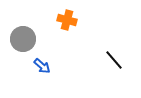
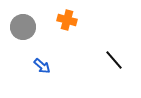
gray circle: moved 12 px up
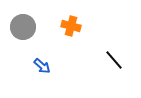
orange cross: moved 4 px right, 6 px down
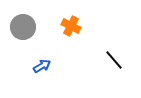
orange cross: rotated 12 degrees clockwise
blue arrow: rotated 72 degrees counterclockwise
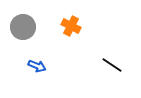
black line: moved 2 px left, 5 px down; rotated 15 degrees counterclockwise
blue arrow: moved 5 px left; rotated 54 degrees clockwise
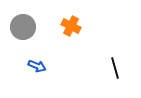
black line: moved 3 px right, 3 px down; rotated 40 degrees clockwise
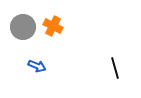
orange cross: moved 18 px left
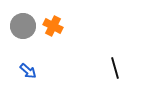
gray circle: moved 1 px up
blue arrow: moved 9 px left, 5 px down; rotated 18 degrees clockwise
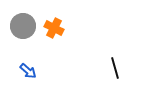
orange cross: moved 1 px right, 2 px down
